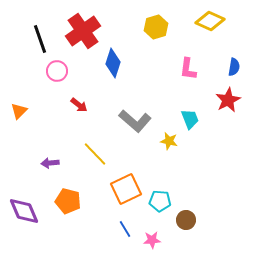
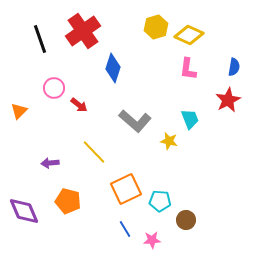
yellow diamond: moved 21 px left, 14 px down
blue diamond: moved 5 px down
pink circle: moved 3 px left, 17 px down
yellow line: moved 1 px left, 2 px up
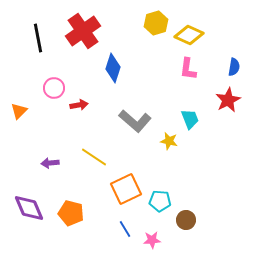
yellow hexagon: moved 4 px up
black line: moved 2 px left, 1 px up; rotated 8 degrees clockwise
red arrow: rotated 48 degrees counterclockwise
yellow line: moved 5 px down; rotated 12 degrees counterclockwise
orange pentagon: moved 3 px right, 12 px down
purple diamond: moved 5 px right, 3 px up
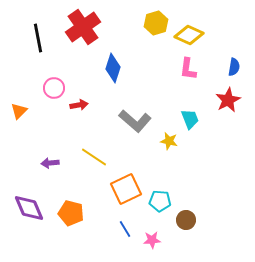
red cross: moved 4 px up
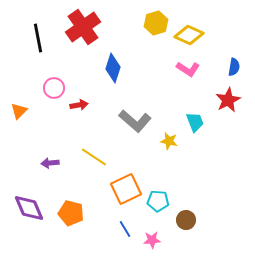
pink L-shape: rotated 65 degrees counterclockwise
cyan trapezoid: moved 5 px right, 3 px down
cyan pentagon: moved 2 px left
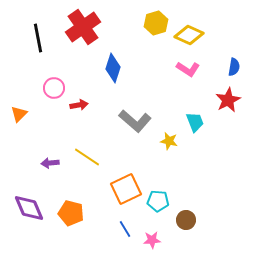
orange triangle: moved 3 px down
yellow line: moved 7 px left
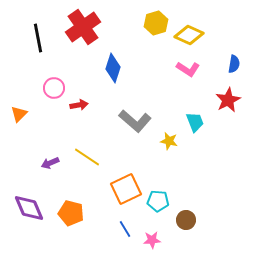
blue semicircle: moved 3 px up
purple arrow: rotated 18 degrees counterclockwise
